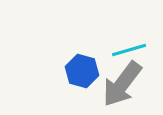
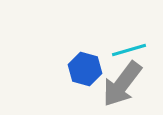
blue hexagon: moved 3 px right, 2 px up
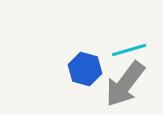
gray arrow: moved 3 px right
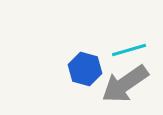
gray arrow: rotated 18 degrees clockwise
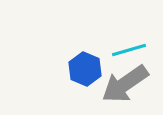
blue hexagon: rotated 8 degrees clockwise
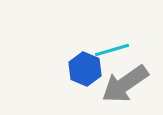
cyan line: moved 17 px left
